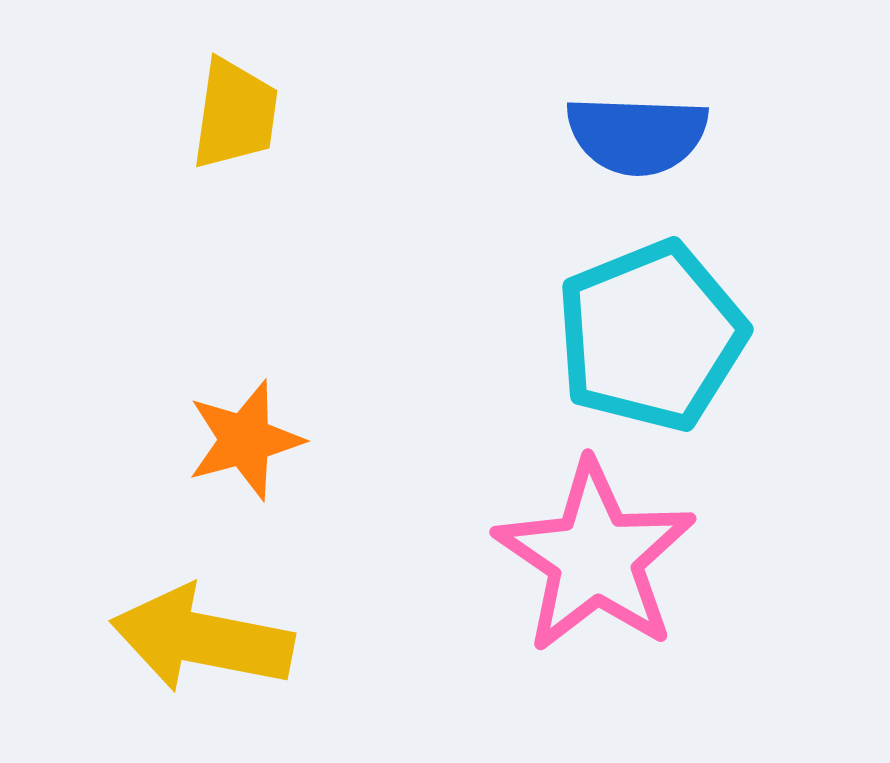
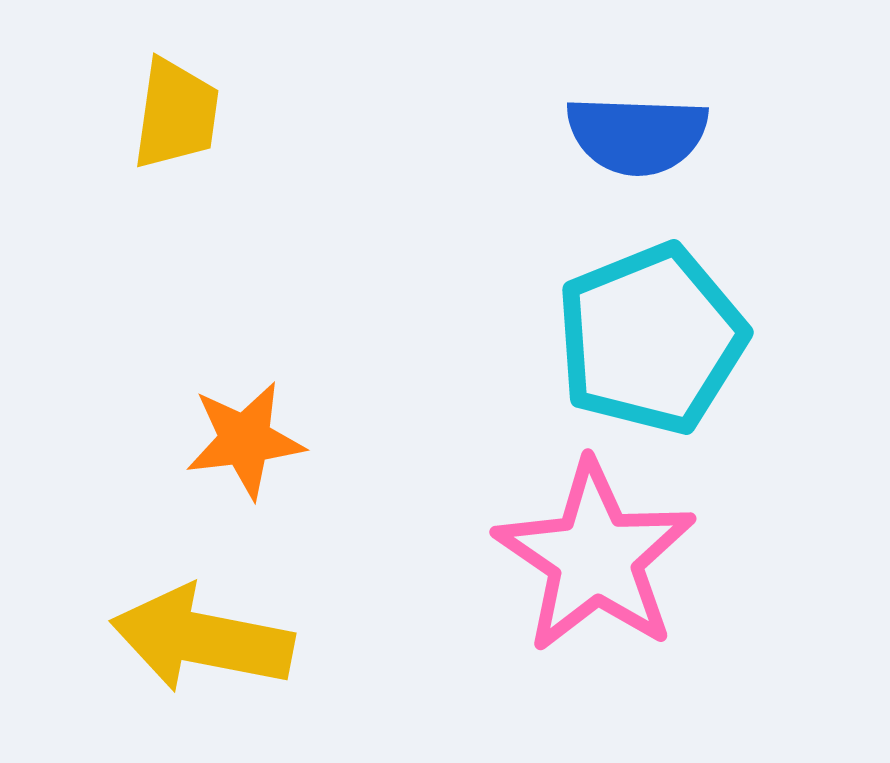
yellow trapezoid: moved 59 px left
cyan pentagon: moved 3 px down
orange star: rotated 8 degrees clockwise
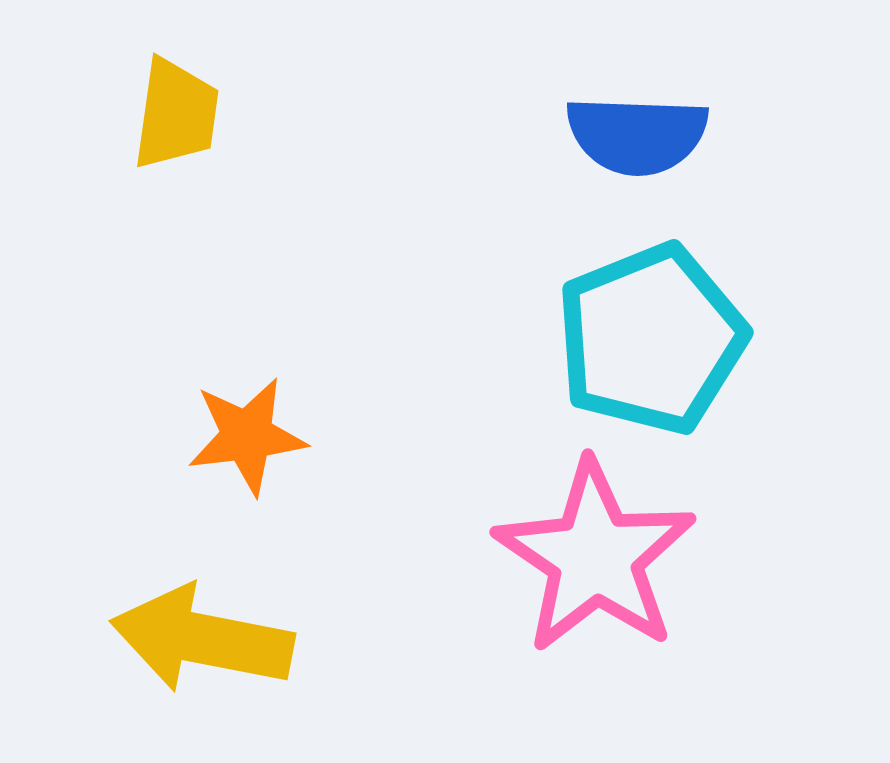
orange star: moved 2 px right, 4 px up
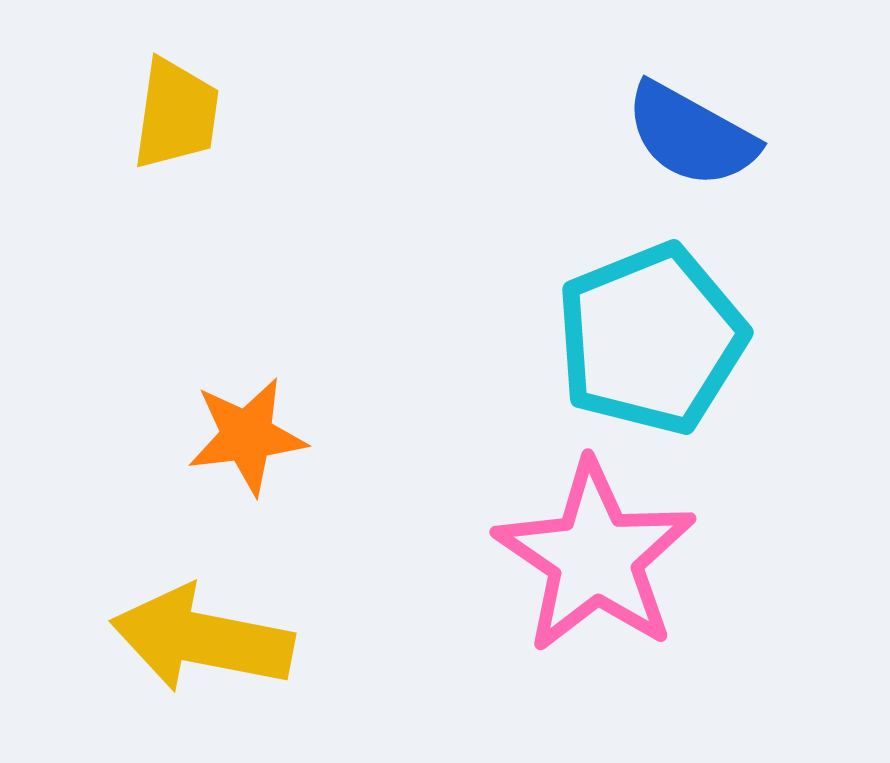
blue semicircle: moved 54 px right; rotated 27 degrees clockwise
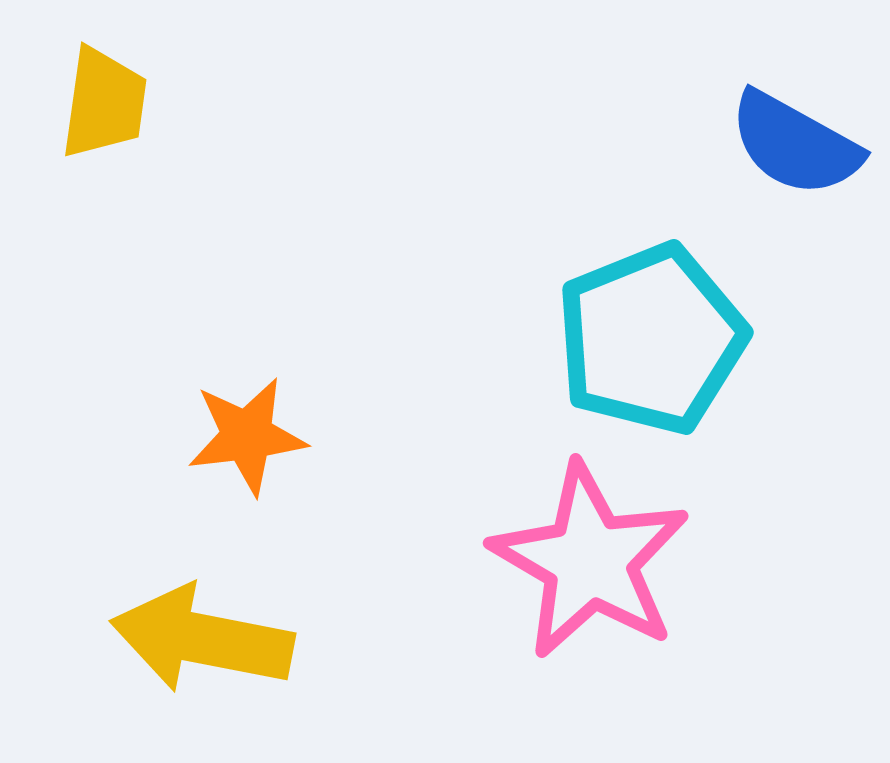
yellow trapezoid: moved 72 px left, 11 px up
blue semicircle: moved 104 px right, 9 px down
pink star: moved 5 px left, 4 px down; rotated 4 degrees counterclockwise
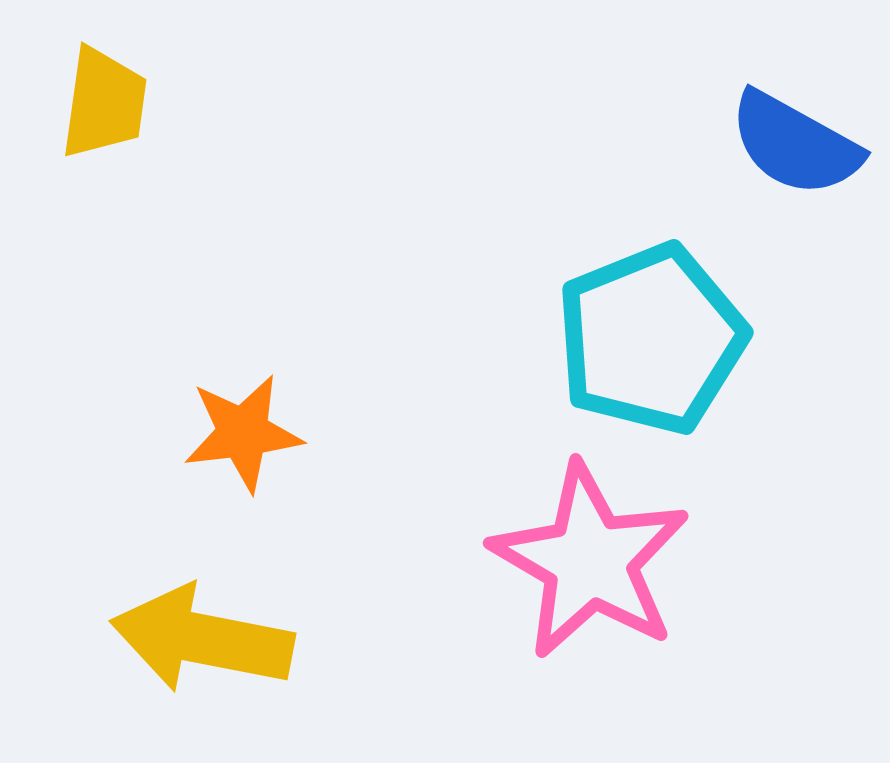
orange star: moved 4 px left, 3 px up
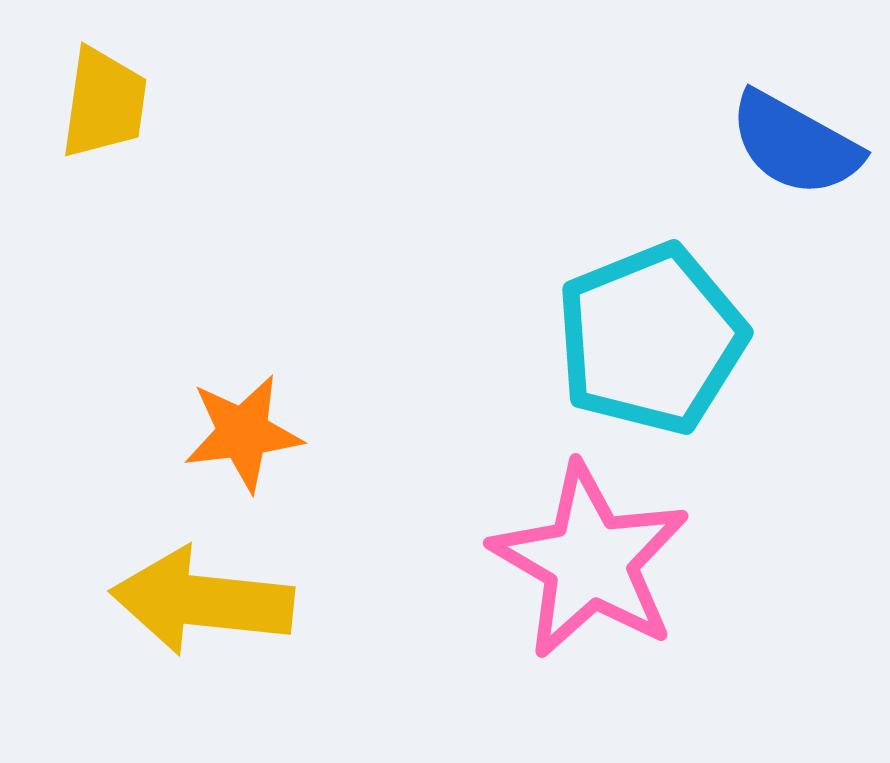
yellow arrow: moved 38 px up; rotated 5 degrees counterclockwise
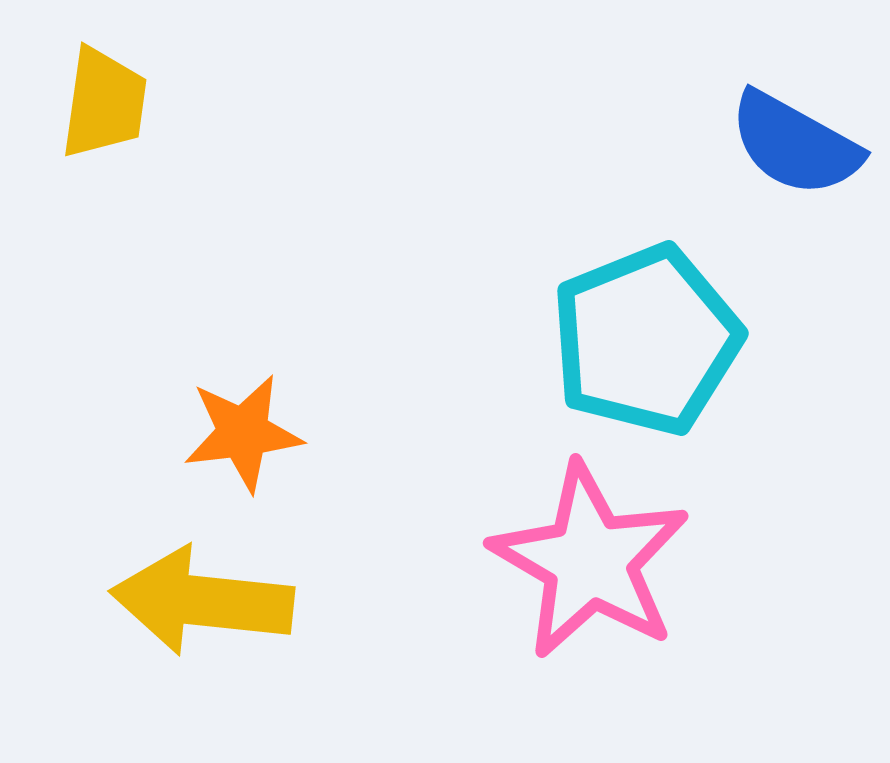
cyan pentagon: moved 5 px left, 1 px down
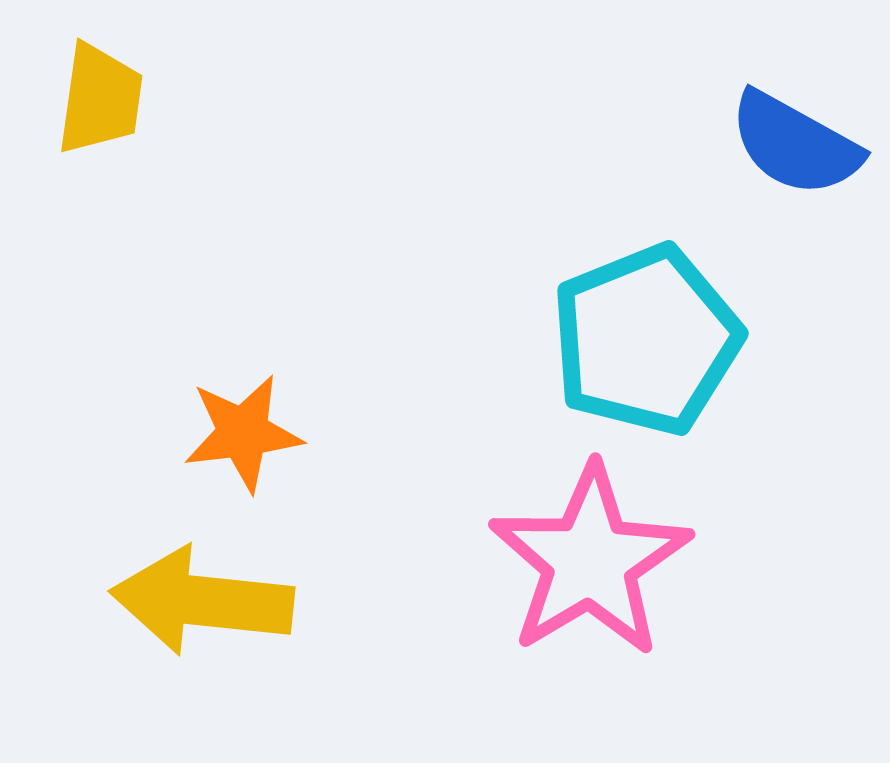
yellow trapezoid: moved 4 px left, 4 px up
pink star: rotated 11 degrees clockwise
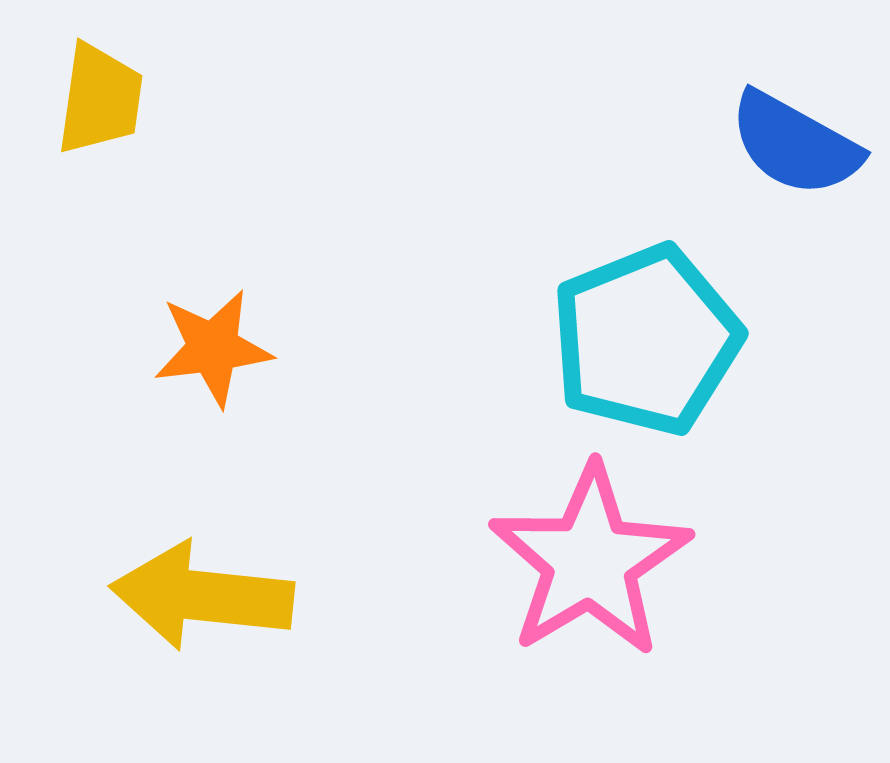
orange star: moved 30 px left, 85 px up
yellow arrow: moved 5 px up
